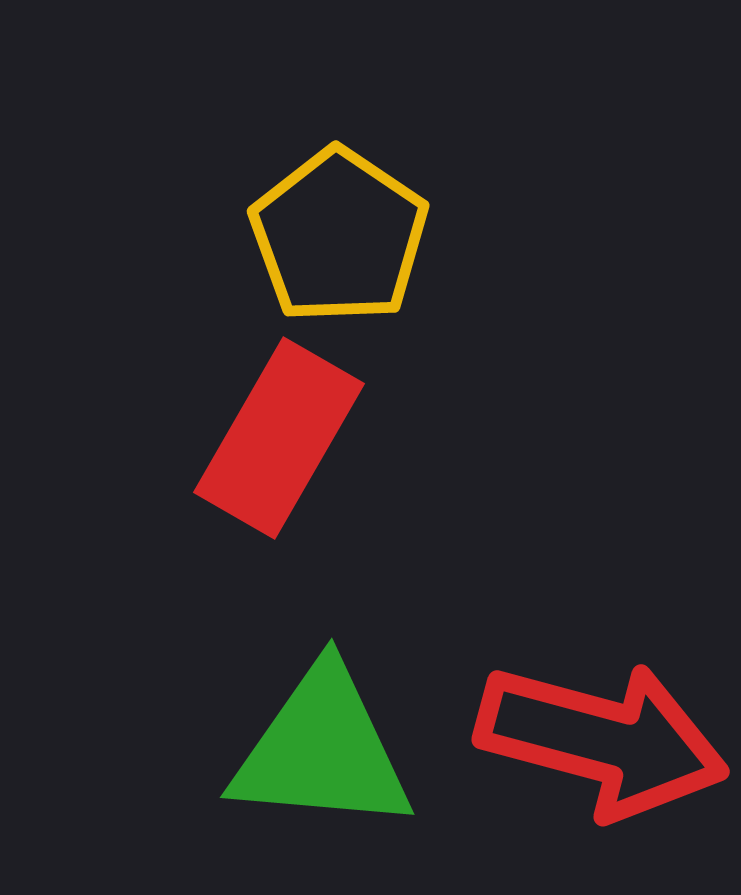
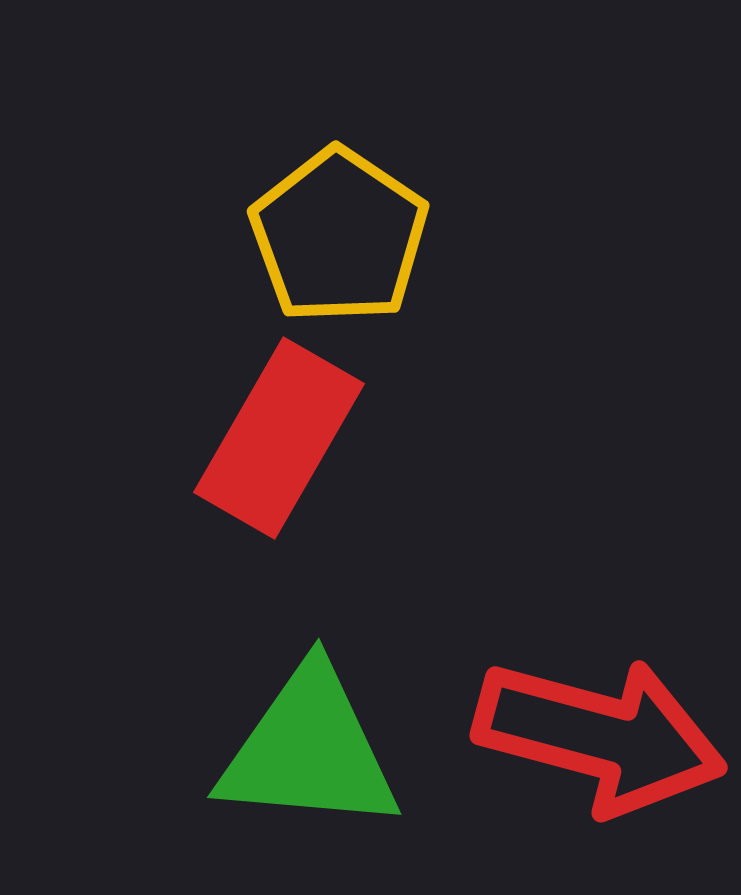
red arrow: moved 2 px left, 4 px up
green triangle: moved 13 px left
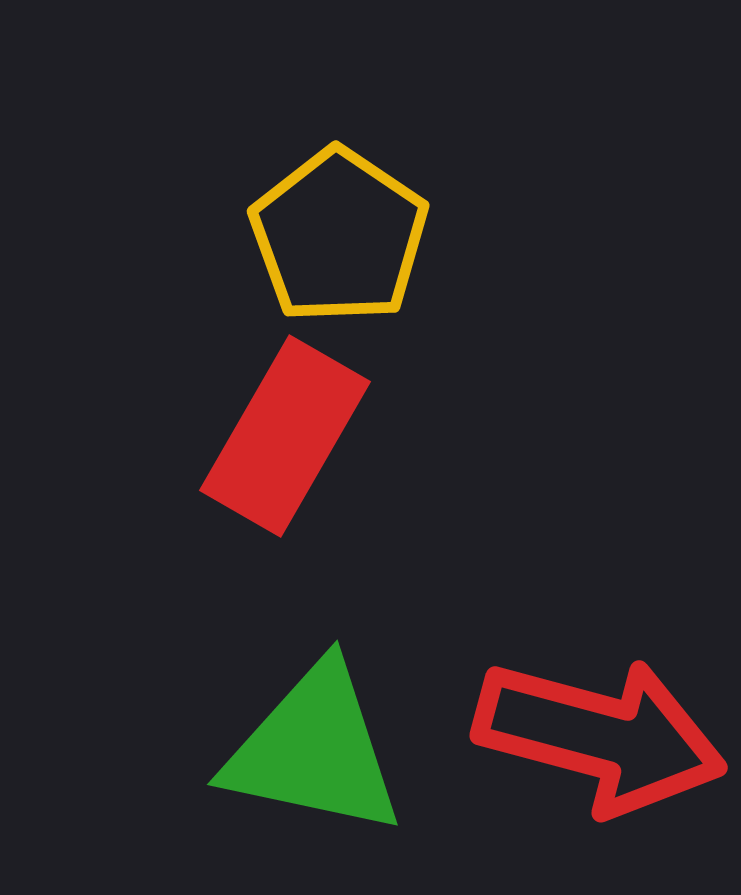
red rectangle: moved 6 px right, 2 px up
green triangle: moved 5 px right; rotated 7 degrees clockwise
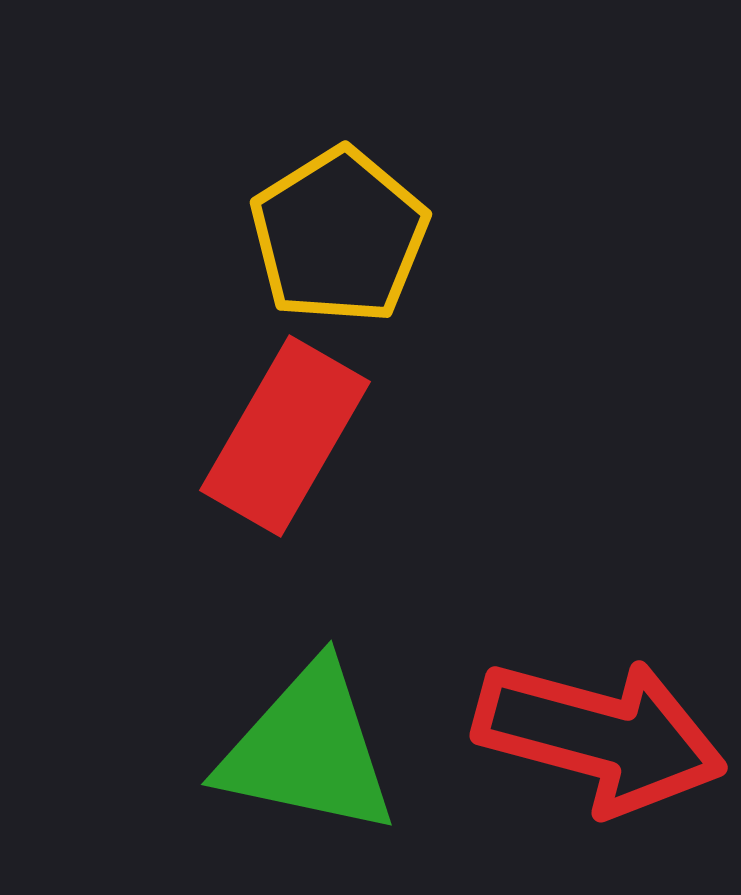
yellow pentagon: rotated 6 degrees clockwise
green triangle: moved 6 px left
